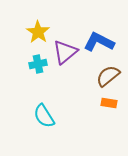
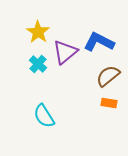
cyan cross: rotated 36 degrees counterclockwise
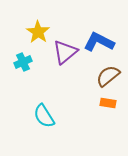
cyan cross: moved 15 px left, 2 px up; rotated 24 degrees clockwise
orange rectangle: moved 1 px left
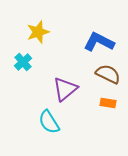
yellow star: rotated 20 degrees clockwise
purple triangle: moved 37 px down
cyan cross: rotated 18 degrees counterclockwise
brown semicircle: moved 2 px up; rotated 65 degrees clockwise
cyan semicircle: moved 5 px right, 6 px down
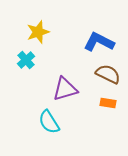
cyan cross: moved 3 px right, 2 px up
purple triangle: rotated 24 degrees clockwise
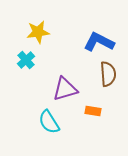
yellow star: rotated 10 degrees clockwise
brown semicircle: rotated 60 degrees clockwise
orange rectangle: moved 15 px left, 8 px down
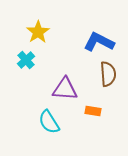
yellow star: rotated 25 degrees counterclockwise
purple triangle: rotated 20 degrees clockwise
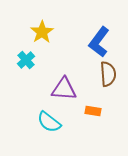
yellow star: moved 4 px right
blue L-shape: rotated 80 degrees counterclockwise
purple triangle: moved 1 px left
cyan semicircle: rotated 20 degrees counterclockwise
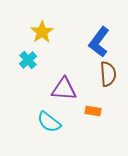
cyan cross: moved 2 px right
